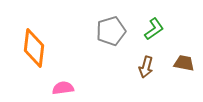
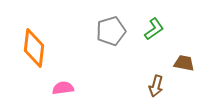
brown arrow: moved 10 px right, 19 px down
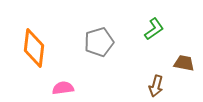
gray pentagon: moved 12 px left, 11 px down
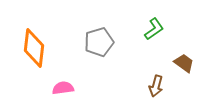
brown trapezoid: rotated 25 degrees clockwise
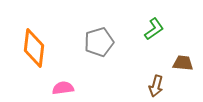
brown trapezoid: moved 1 px left; rotated 30 degrees counterclockwise
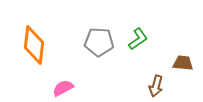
green L-shape: moved 16 px left, 10 px down
gray pentagon: rotated 20 degrees clockwise
orange diamond: moved 3 px up
pink semicircle: rotated 20 degrees counterclockwise
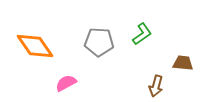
green L-shape: moved 4 px right, 5 px up
orange diamond: moved 1 px right, 1 px down; rotated 42 degrees counterclockwise
pink semicircle: moved 3 px right, 5 px up
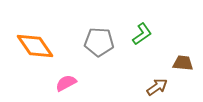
brown arrow: moved 1 px right, 1 px down; rotated 140 degrees counterclockwise
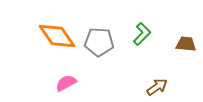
green L-shape: rotated 10 degrees counterclockwise
orange diamond: moved 22 px right, 10 px up
brown trapezoid: moved 3 px right, 19 px up
